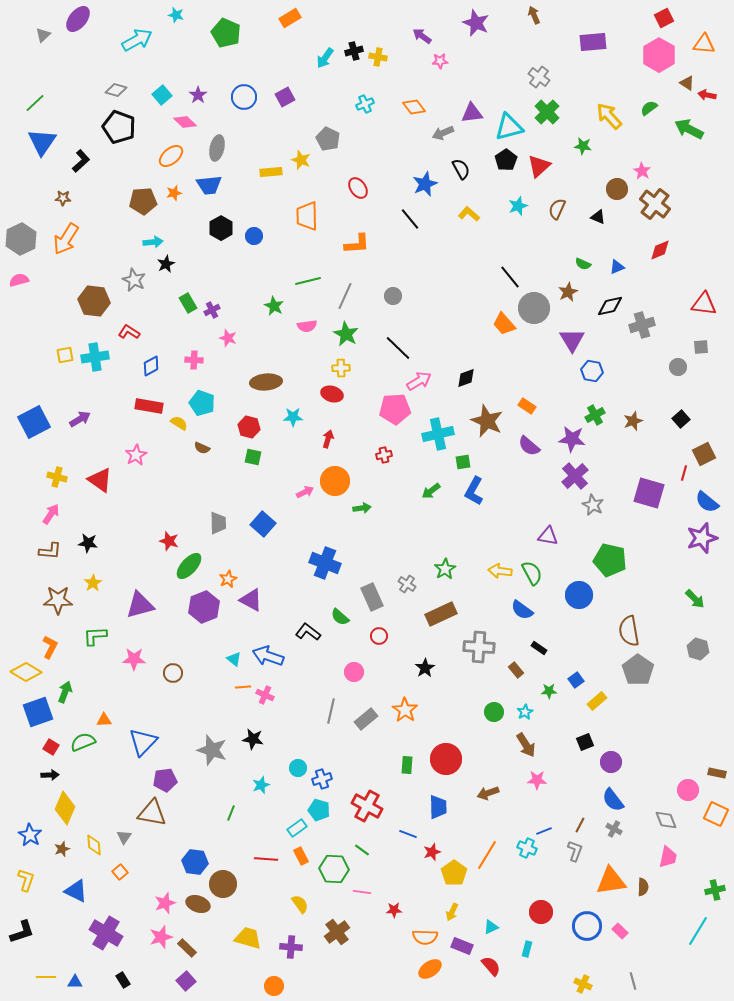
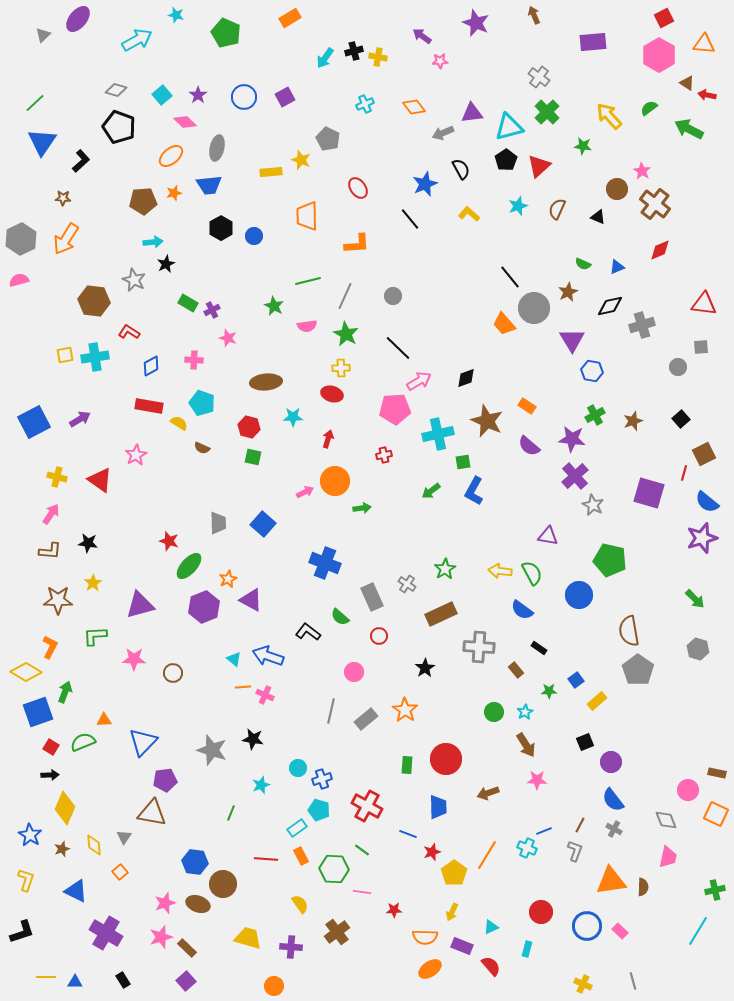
green rectangle at (188, 303): rotated 30 degrees counterclockwise
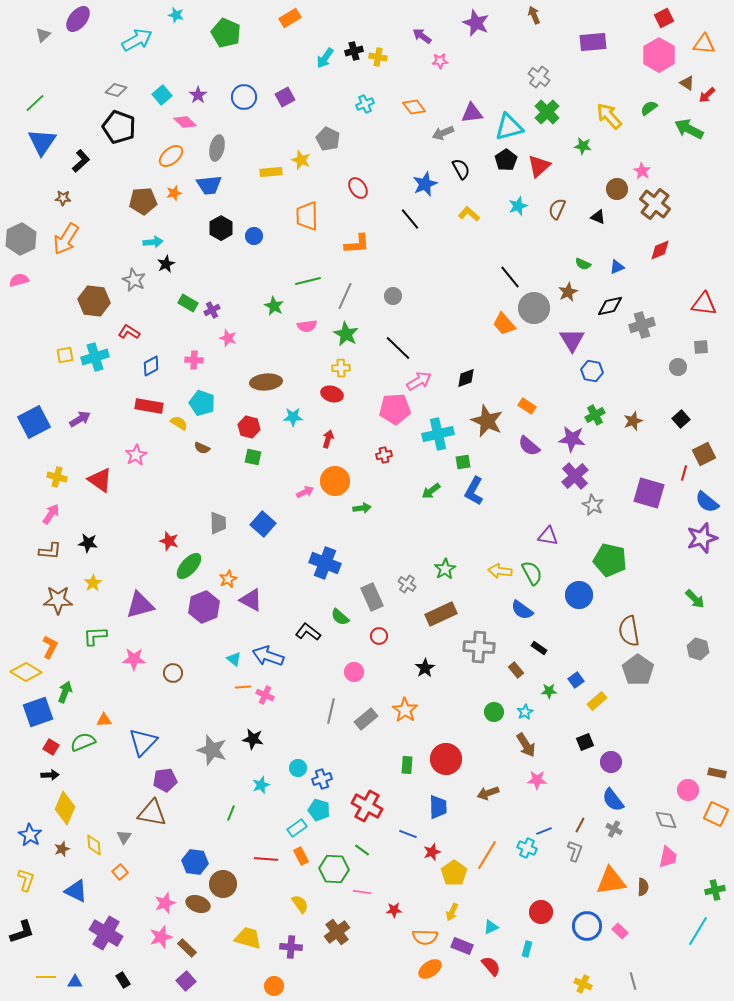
red arrow at (707, 95): rotated 54 degrees counterclockwise
cyan cross at (95, 357): rotated 8 degrees counterclockwise
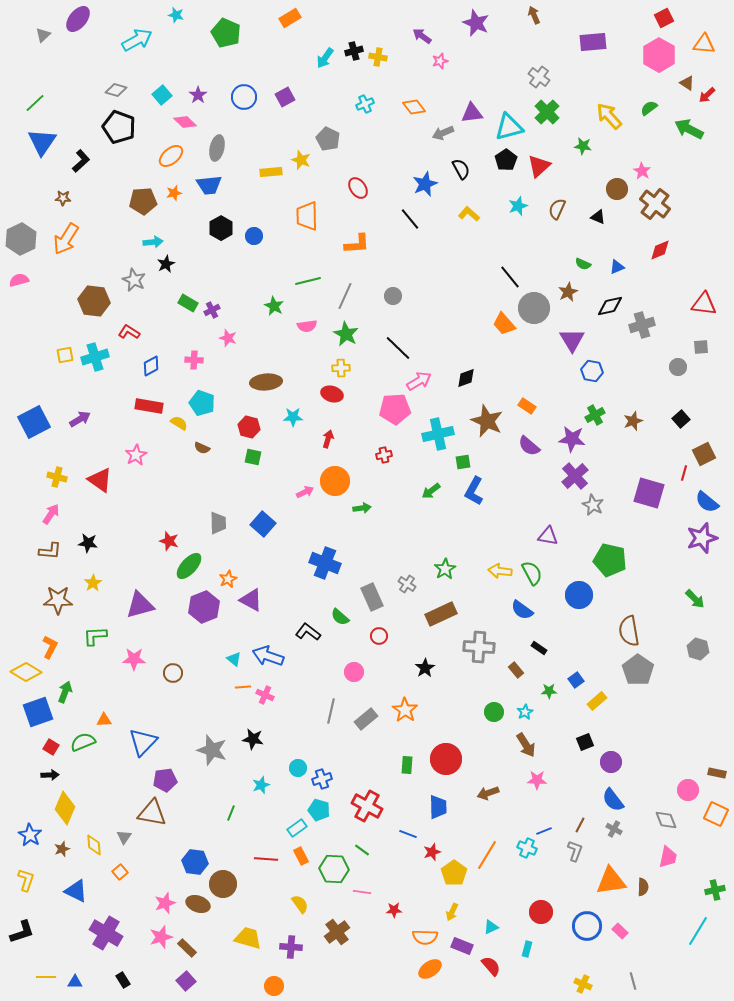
pink star at (440, 61): rotated 14 degrees counterclockwise
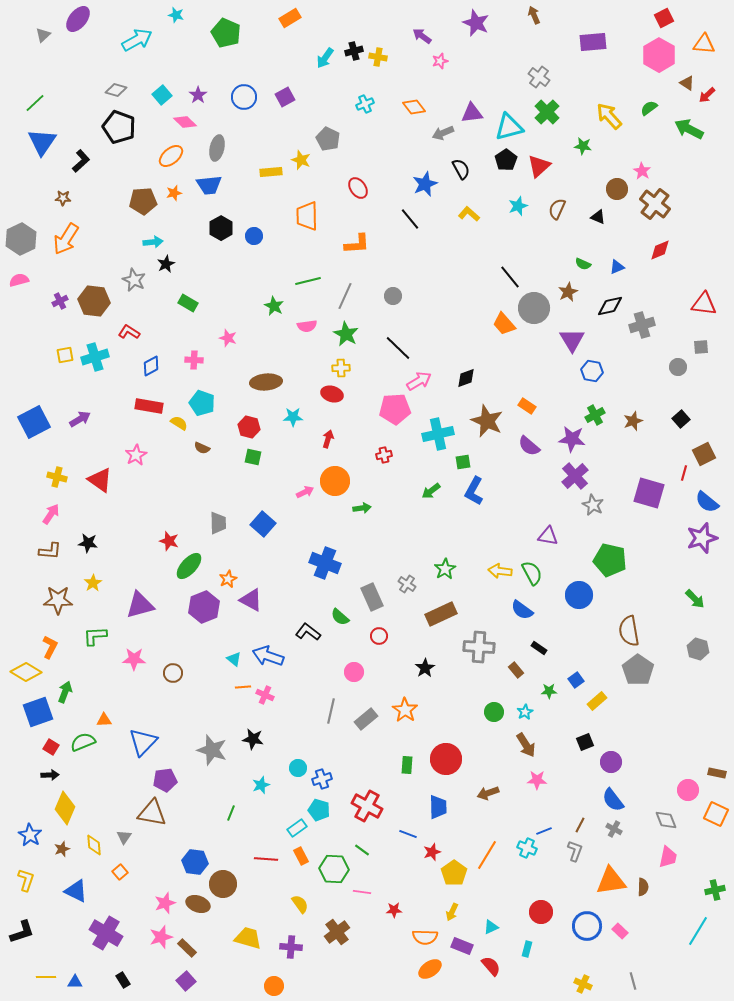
purple cross at (212, 310): moved 152 px left, 9 px up
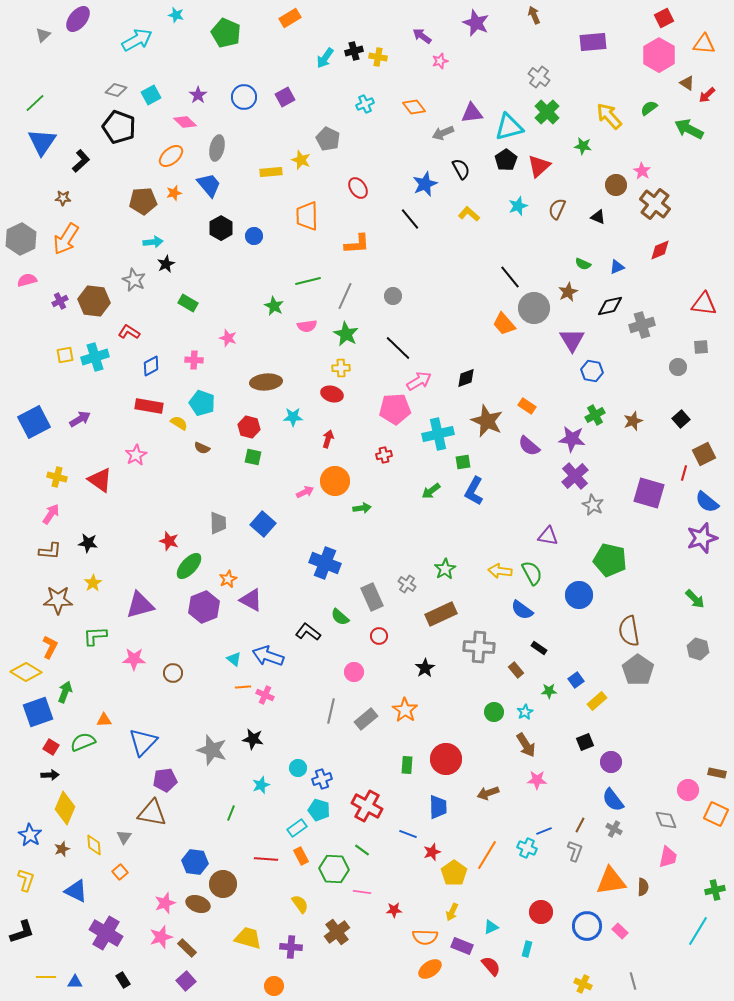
cyan square at (162, 95): moved 11 px left; rotated 12 degrees clockwise
blue trapezoid at (209, 185): rotated 124 degrees counterclockwise
brown circle at (617, 189): moved 1 px left, 4 px up
pink semicircle at (19, 280): moved 8 px right
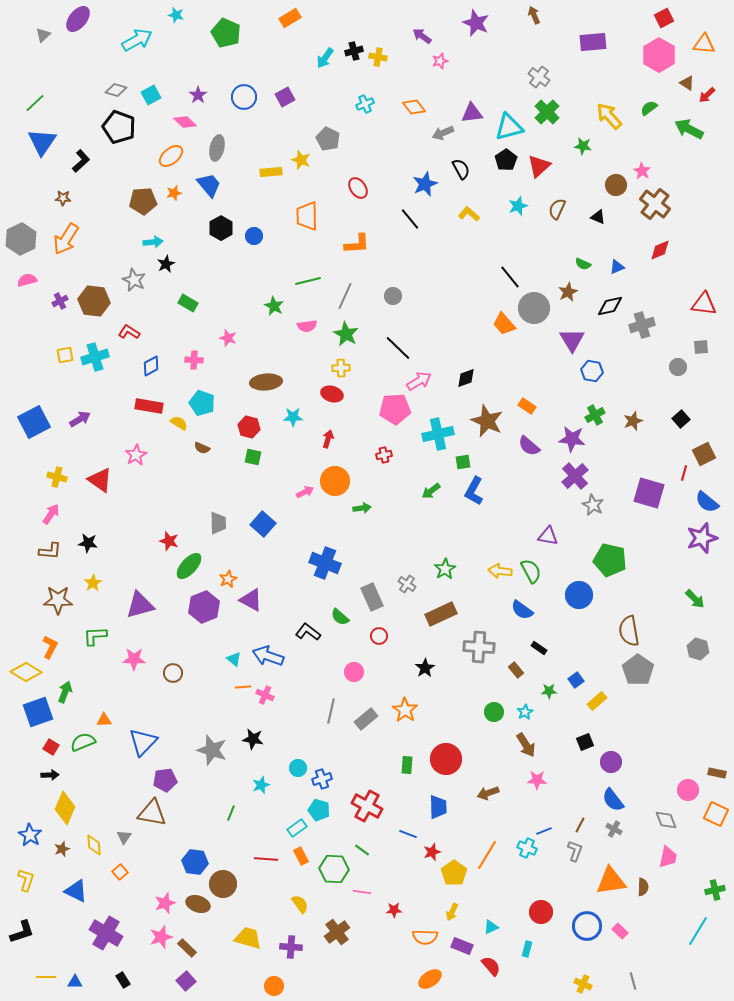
green semicircle at (532, 573): moved 1 px left, 2 px up
orange ellipse at (430, 969): moved 10 px down
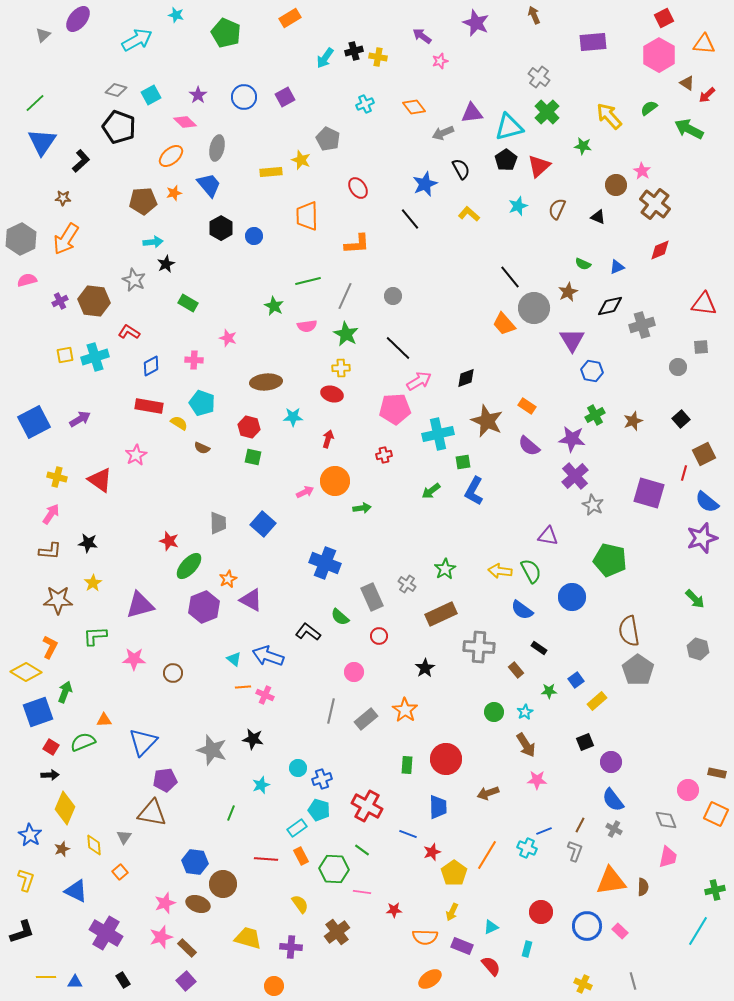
blue circle at (579, 595): moved 7 px left, 2 px down
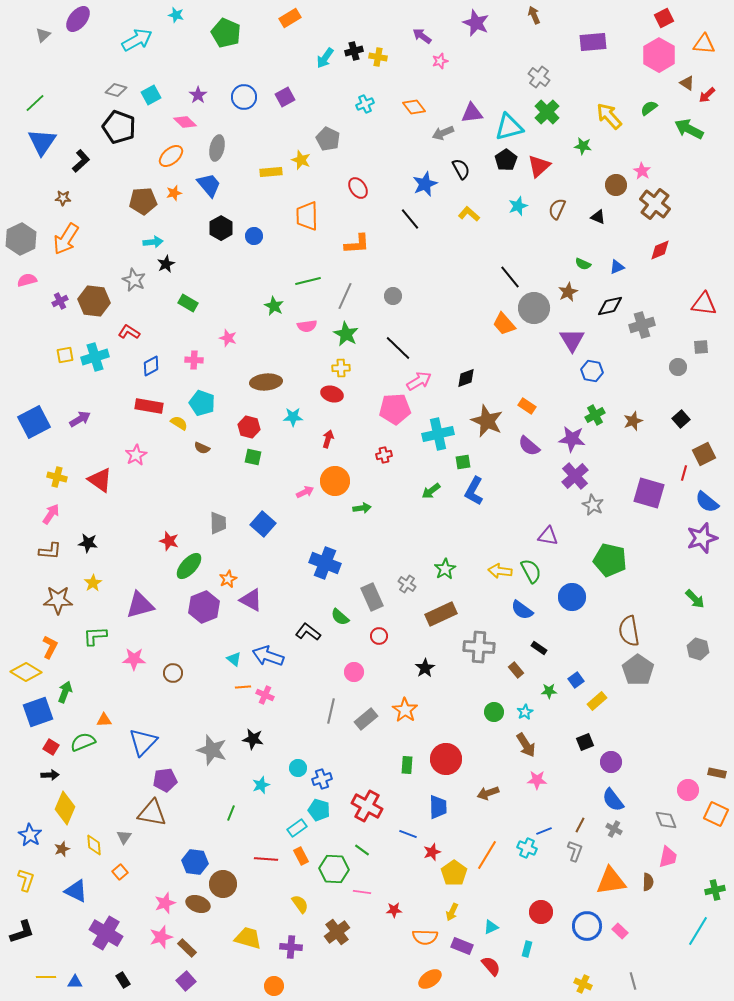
brown semicircle at (643, 887): moved 5 px right, 5 px up
